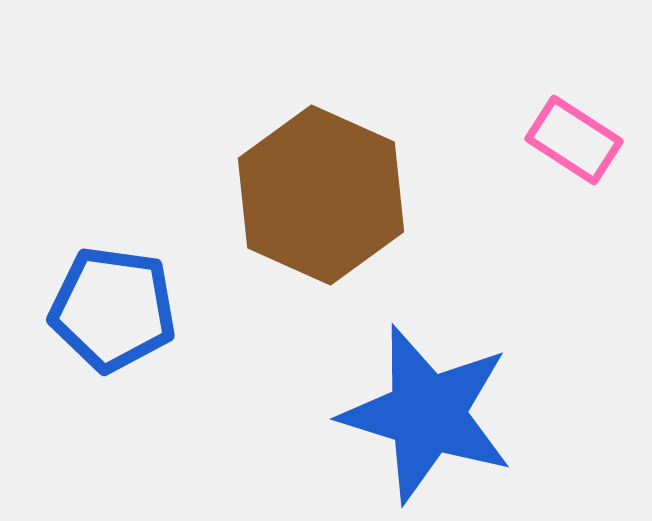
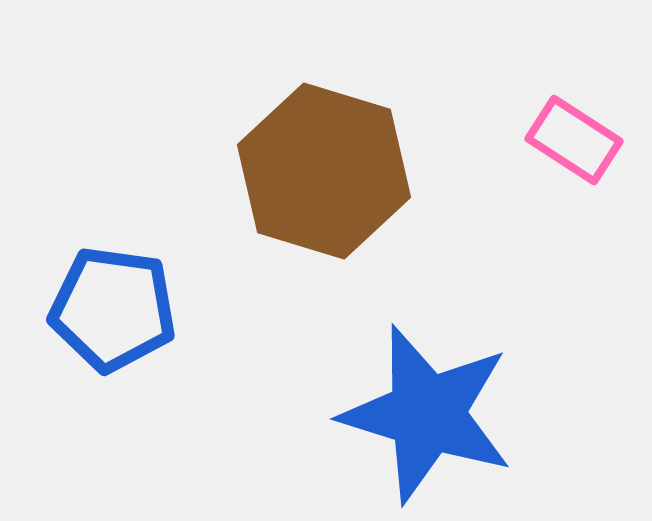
brown hexagon: moved 3 px right, 24 px up; rotated 7 degrees counterclockwise
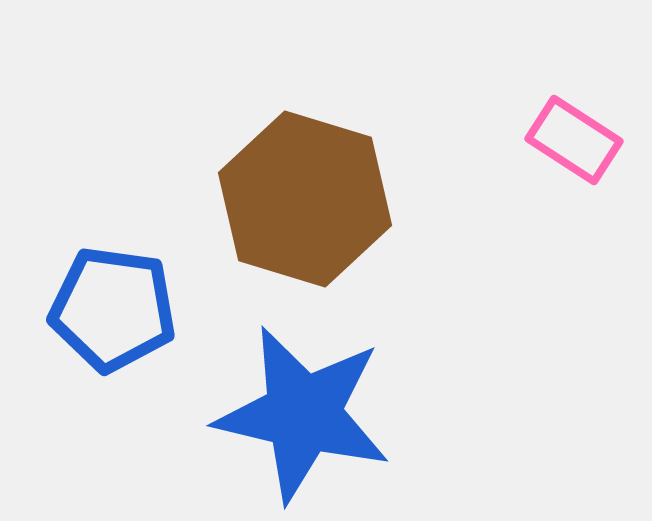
brown hexagon: moved 19 px left, 28 px down
blue star: moved 124 px left; rotated 4 degrees counterclockwise
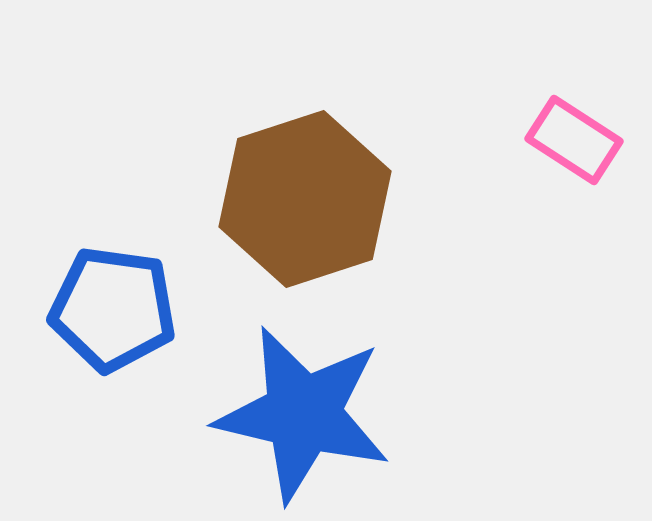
brown hexagon: rotated 25 degrees clockwise
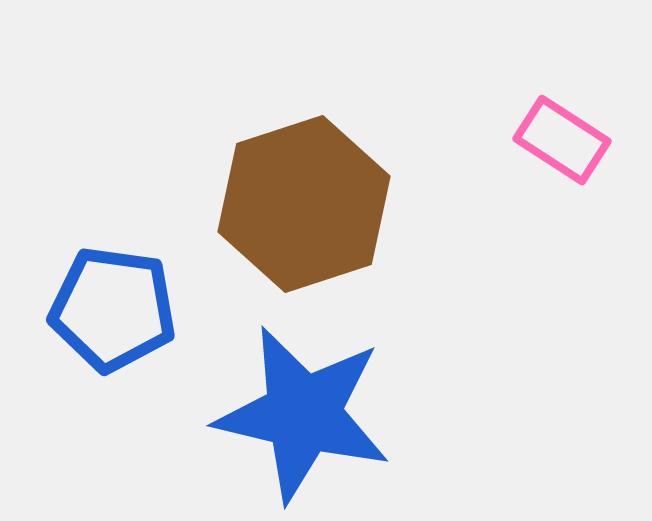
pink rectangle: moved 12 px left
brown hexagon: moved 1 px left, 5 px down
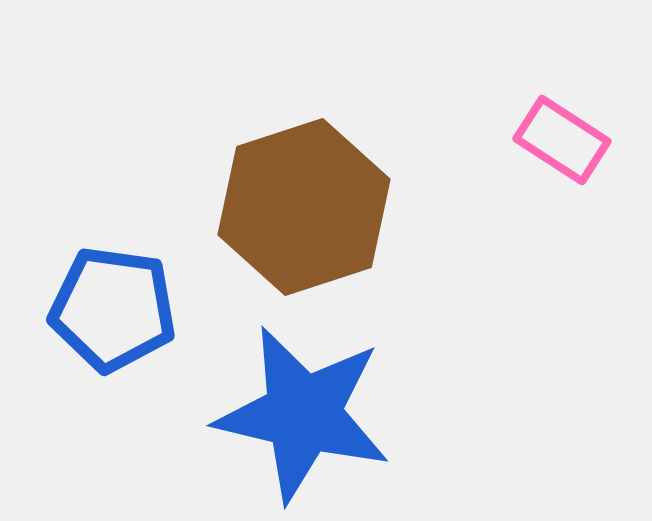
brown hexagon: moved 3 px down
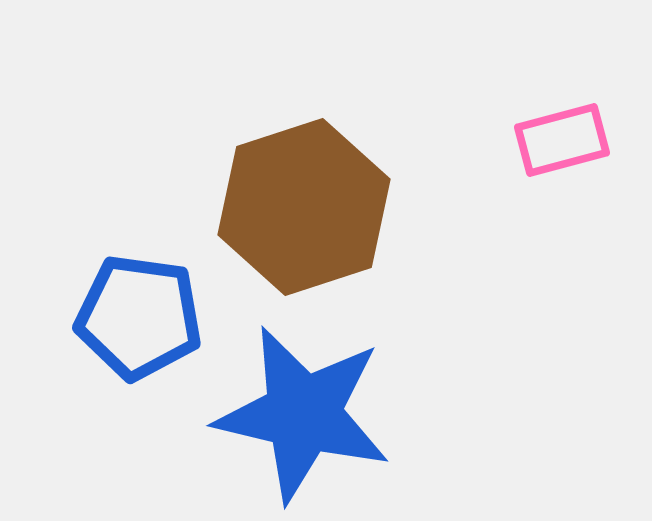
pink rectangle: rotated 48 degrees counterclockwise
blue pentagon: moved 26 px right, 8 px down
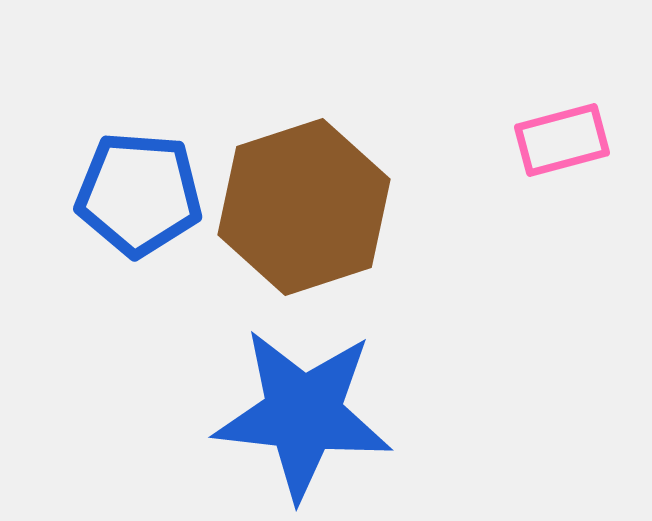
blue pentagon: moved 123 px up; rotated 4 degrees counterclockwise
blue star: rotated 7 degrees counterclockwise
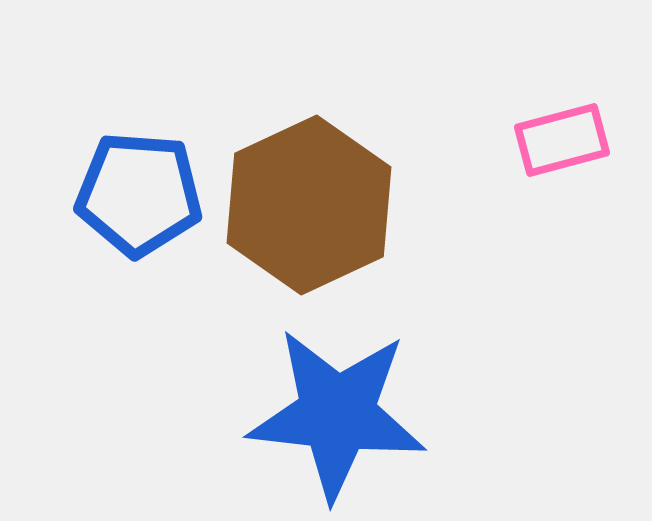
brown hexagon: moved 5 px right, 2 px up; rotated 7 degrees counterclockwise
blue star: moved 34 px right
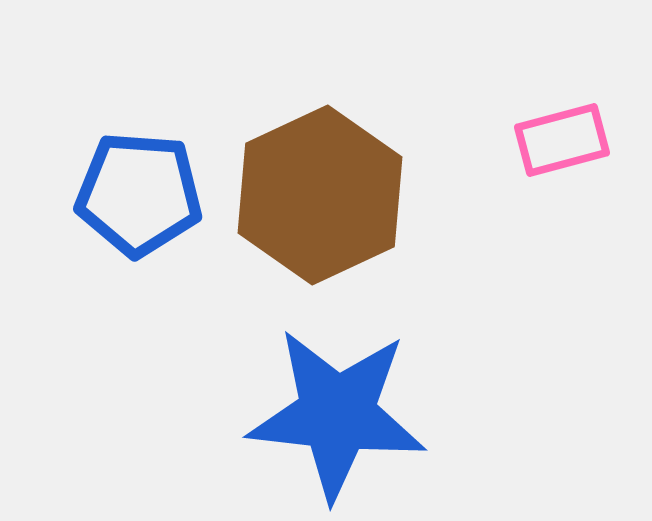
brown hexagon: moved 11 px right, 10 px up
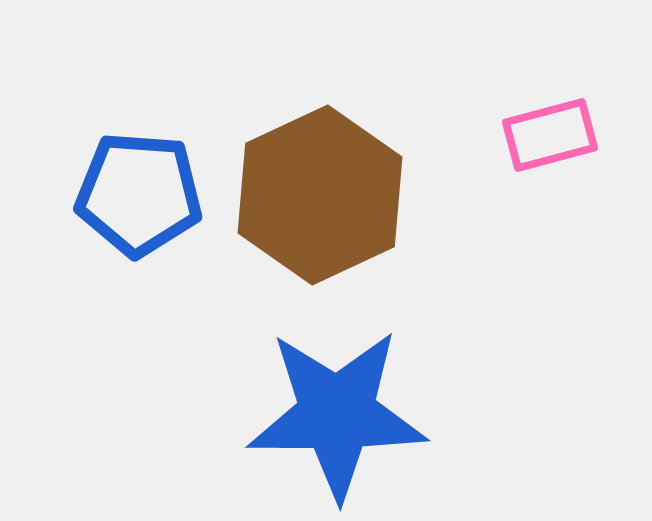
pink rectangle: moved 12 px left, 5 px up
blue star: rotated 6 degrees counterclockwise
